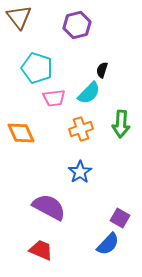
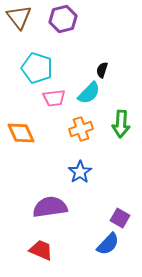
purple hexagon: moved 14 px left, 6 px up
purple semicircle: moved 1 px right; rotated 36 degrees counterclockwise
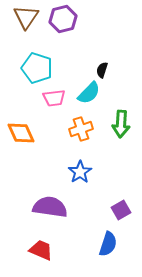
brown triangle: moved 7 px right; rotated 12 degrees clockwise
purple semicircle: rotated 16 degrees clockwise
purple square: moved 1 px right, 8 px up; rotated 30 degrees clockwise
blue semicircle: rotated 25 degrees counterclockwise
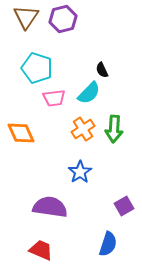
black semicircle: rotated 42 degrees counterclockwise
green arrow: moved 7 px left, 5 px down
orange cross: moved 2 px right; rotated 15 degrees counterclockwise
purple square: moved 3 px right, 4 px up
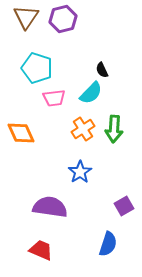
cyan semicircle: moved 2 px right
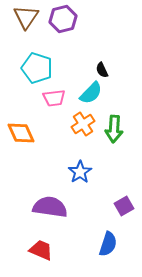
orange cross: moved 5 px up
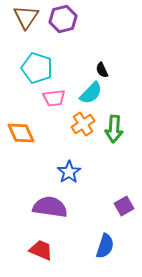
blue star: moved 11 px left
blue semicircle: moved 3 px left, 2 px down
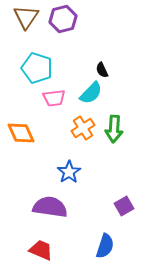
orange cross: moved 4 px down
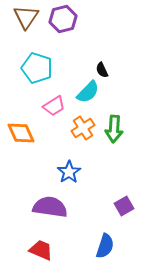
cyan semicircle: moved 3 px left, 1 px up
pink trapezoid: moved 8 px down; rotated 25 degrees counterclockwise
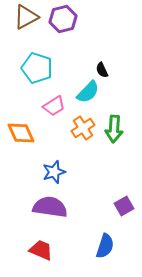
brown triangle: rotated 28 degrees clockwise
blue star: moved 15 px left; rotated 15 degrees clockwise
